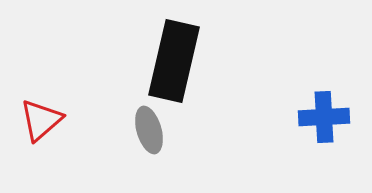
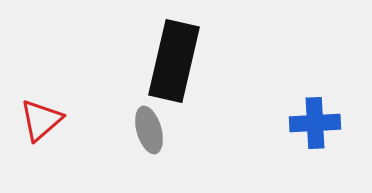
blue cross: moved 9 px left, 6 px down
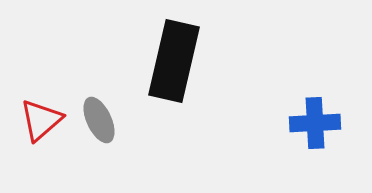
gray ellipse: moved 50 px left, 10 px up; rotated 9 degrees counterclockwise
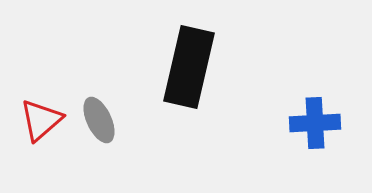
black rectangle: moved 15 px right, 6 px down
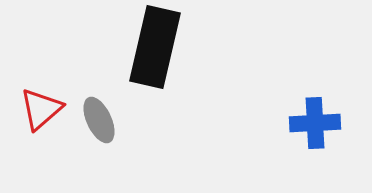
black rectangle: moved 34 px left, 20 px up
red triangle: moved 11 px up
